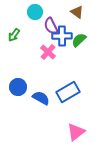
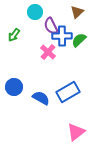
brown triangle: rotated 40 degrees clockwise
blue circle: moved 4 px left
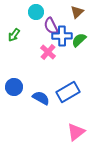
cyan circle: moved 1 px right
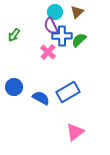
cyan circle: moved 19 px right
pink triangle: moved 1 px left
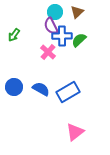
blue semicircle: moved 9 px up
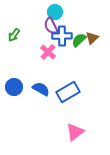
brown triangle: moved 15 px right, 26 px down
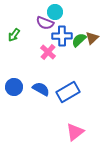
purple semicircle: moved 6 px left, 3 px up; rotated 42 degrees counterclockwise
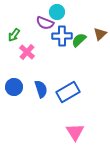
cyan circle: moved 2 px right
brown triangle: moved 8 px right, 4 px up
pink cross: moved 21 px left
blue semicircle: rotated 42 degrees clockwise
pink triangle: rotated 24 degrees counterclockwise
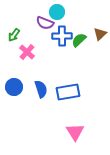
blue rectangle: rotated 20 degrees clockwise
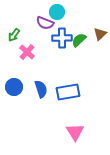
blue cross: moved 2 px down
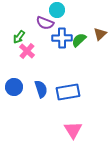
cyan circle: moved 2 px up
green arrow: moved 5 px right, 2 px down
pink cross: moved 1 px up
pink triangle: moved 2 px left, 2 px up
